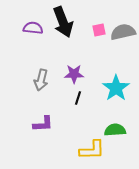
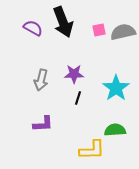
purple semicircle: rotated 24 degrees clockwise
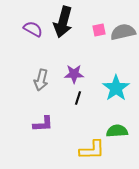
black arrow: rotated 36 degrees clockwise
purple semicircle: moved 1 px down
green semicircle: moved 2 px right, 1 px down
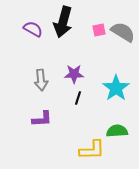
gray semicircle: rotated 45 degrees clockwise
gray arrow: rotated 20 degrees counterclockwise
purple L-shape: moved 1 px left, 5 px up
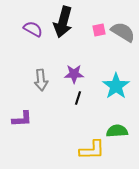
cyan star: moved 2 px up
purple L-shape: moved 20 px left
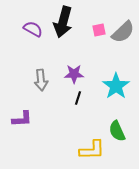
gray semicircle: rotated 105 degrees clockwise
green semicircle: rotated 110 degrees counterclockwise
